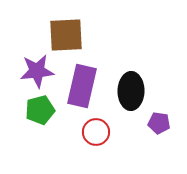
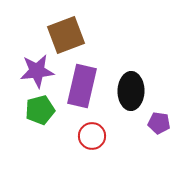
brown square: rotated 18 degrees counterclockwise
red circle: moved 4 px left, 4 px down
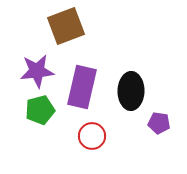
brown square: moved 9 px up
purple rectangle: moved 1 px down
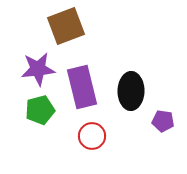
purple star: moved 1 px right, 2 px up
purple rectangle: rotated 27 degrees counterclockwise
purple pentagon: moved 4 px right, 2 px up
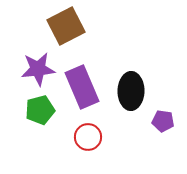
brown square: rotated 6 degrees counterclockwise
purple rectangle: rotated 9 degrees counterclockwise
red circle: moved 4 px left, 1 px down
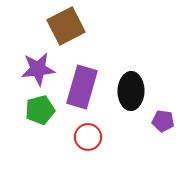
purple rectangle: rotated 39 degrees clockwise
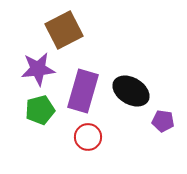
brown square: moved 2 px left, 4 px down
purple rectangle: moved 1 px right, 4 px down
black ellipse: rotated 60 degrees counterclockwise
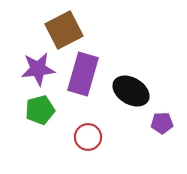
purple rectangle: moved 17 px up
purple pentagon: moved 1 px left, 2 px down; rotated 10 degrees counterclockwise
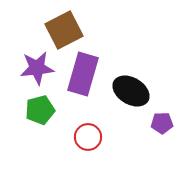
purple star: moved 1 px left, 1 px up
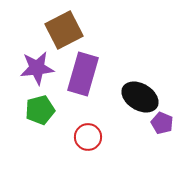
black ellipse: moved 9 px right, 6 px down
purple pentagon: rotated 25 degrees clockwise
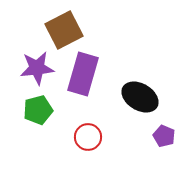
green pentagon: moved 2 px left
purple pentagon: moved 2 px right, 13 px down
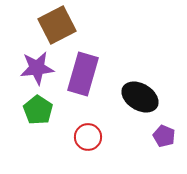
brown square: moved 7 px left, 5 px up
green pentagon: rotated 24 degrees counterclockwise
